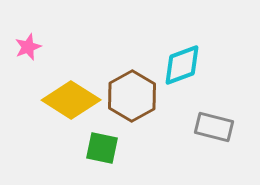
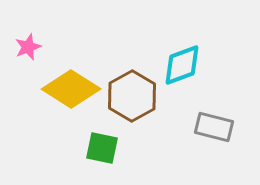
yellow diamond: moved 11 px up
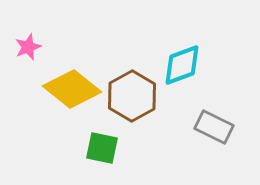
yellow diamond: moved 1 px right; rotated 6 degrees clockwise
gray rectangle: rotated 12 degrees clockwise
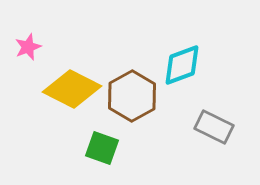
yellow diamond: rotated 12 degrees counterclockwise
green square: rotated 8 degrees clockwise
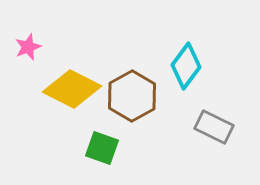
cyan diamond: moved 4 px right, 1 px down; rotated 33 degrees counterclockwise
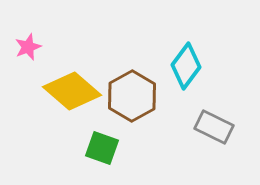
yellow diamond: moved 2 px down; rotated 14 degrees clockwise
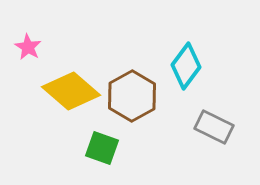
pink star: rotated 20 degrees counterclockwise
yellow diamond: moved 1 px left
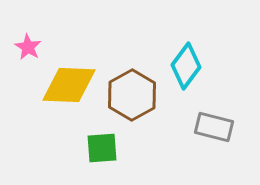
yellow diamond: moved 2 px left, 6 px up; rotated 38 degrees counterclockwise
brown hexagon: moved 1 px up
gray rectangle: rotated 12 degrees counterclockwise
green square: rotated 24 degrees counterclockwise
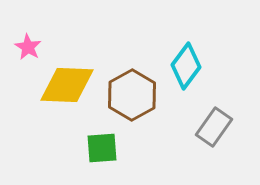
yellow diamond: moved 2 px left
gray rectangle: rotated 69 degrees counterclockwise
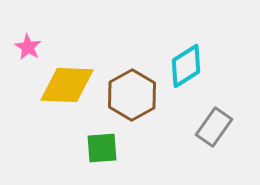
cyan diamond: rotated 21 degrees clockwise
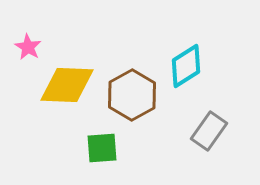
gray rectangle: moved 5 px left, 4 px down
